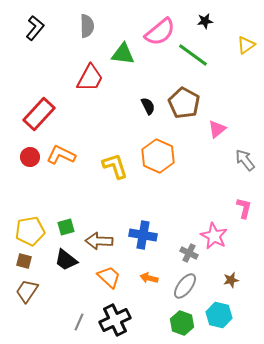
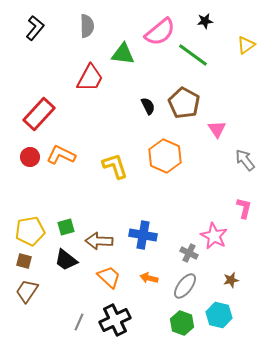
pink triangle: rotated 24 degrees counterclockwise
orange hexagon: moved 7 px right
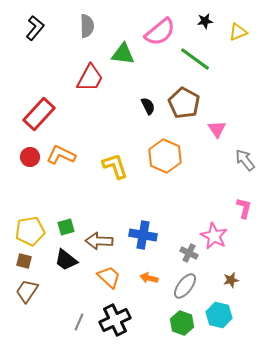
yellow triangle: moved 8 px left, 13 px up; rotated 12 degrees clockwise
green line: moved 2 px right, 4 px down
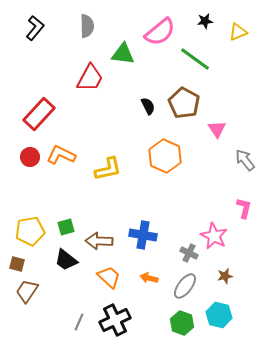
yellow L-shape: moved 7 px left, 3 px down; rotated 96 degrees clockwise
brown square: moved 7 px left, 3 px down
brown star: moved 6 px left, 4 px up
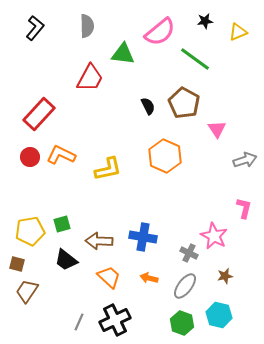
gray arrow: rotated 110 degrees clockwise
green square: moved 4 px left, 3 px up
blue cross: moved 2 px down
